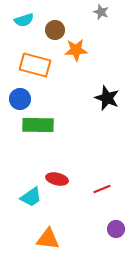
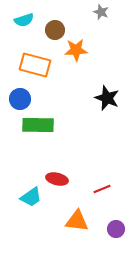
orange triangle: moved 29 px right, 18 px up
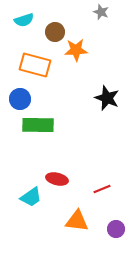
brown circle: moved 2 px down
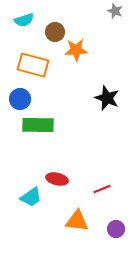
gray star: moved 14 px right, 1 px up
orange rectangle: moved 2 px left
